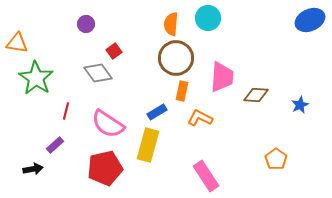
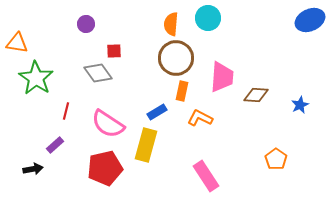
red square: rotated 35 degrees clockwise
yellow rectangle: moved 2 px left
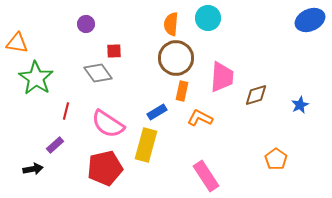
brown diamond: rotated 20 degrees counterclockwise
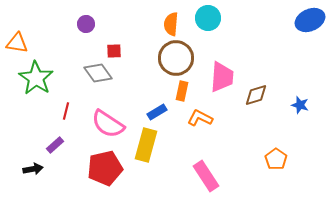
blue star: rotated 30 degrees counterclockwise
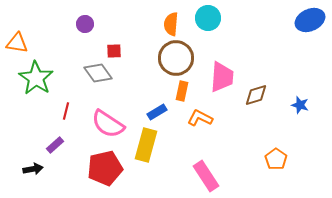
purple circle: moved 1 px left
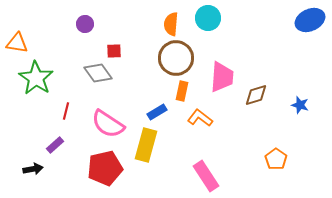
orange L-shape: rotated 10 degrees clockwise
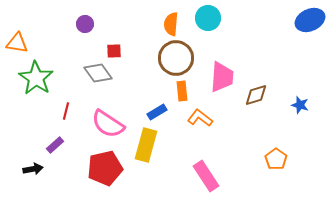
orange rectangle: rotated 18 degrees counterclockwise
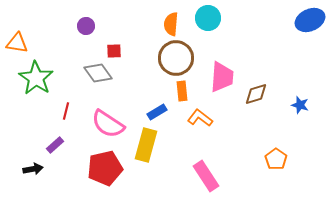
purple circle: moved 1 px right, 2 px down
brown diamond: moved 1 px up
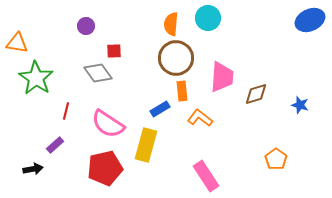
blue rectangle: moved 3 px right, 3 px up
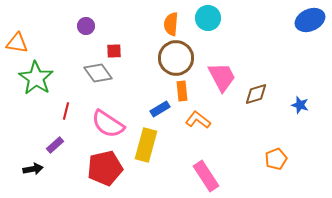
pink trapezoid: rotated 32 degrees counterclockwise
orange L-shape: moved 2 px left, 2 px down
orange pentagon: rotated 15 degrees clockwise
